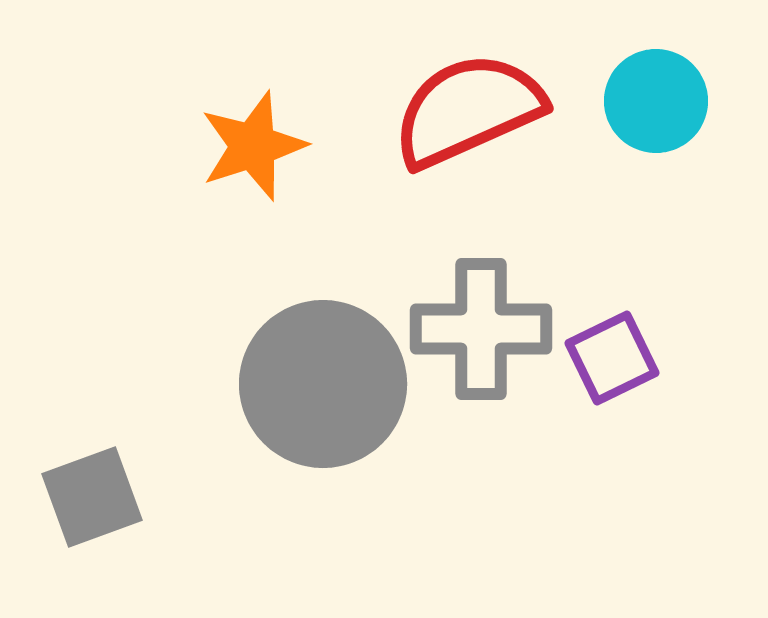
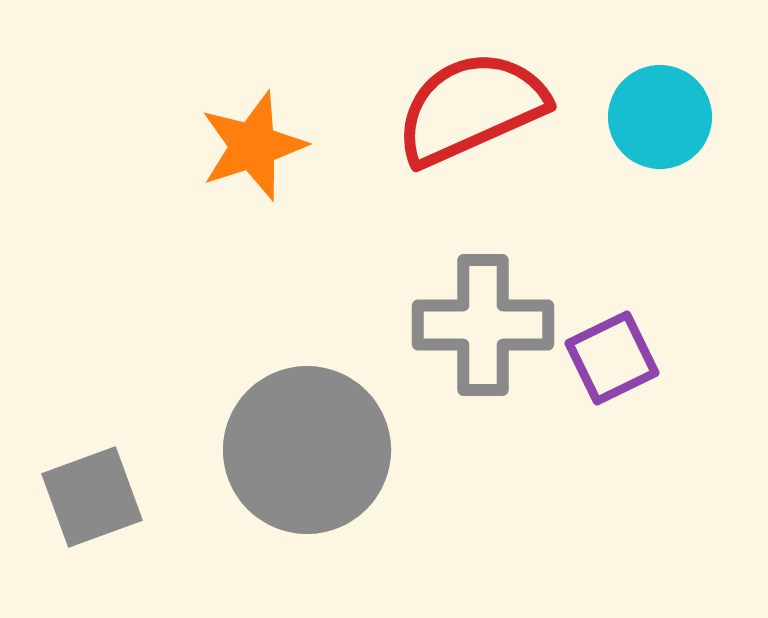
cyan circle: moved 4 px right, 16 px down
red semicircle: moved 3 px right, 2 px up
gray cross: moved 2 px right, 4 px up
gray circle: moved 16 px left, 66 px down
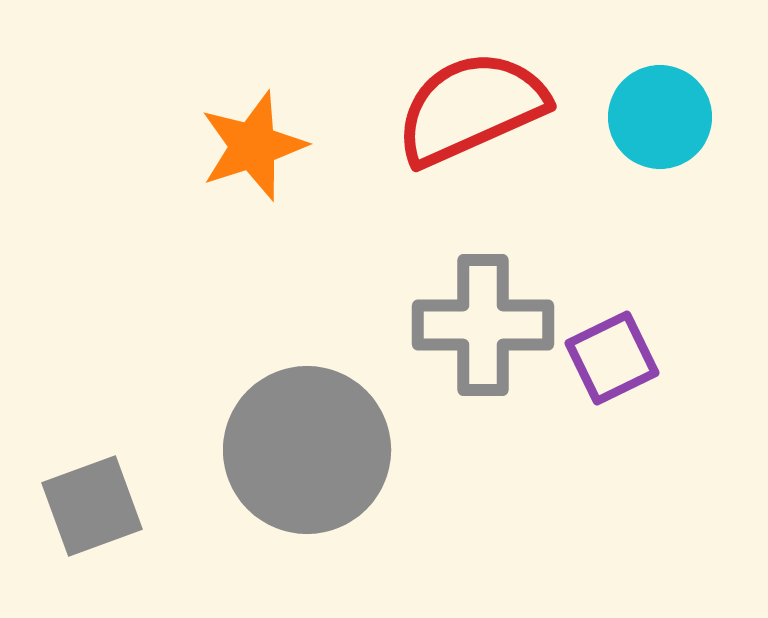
gray square: moved 9 px down
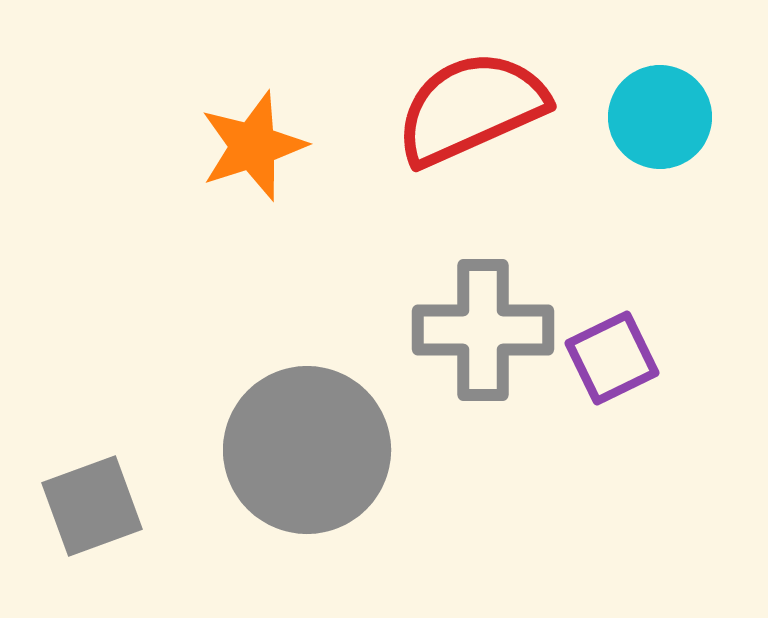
gray cross: moved 5 px down
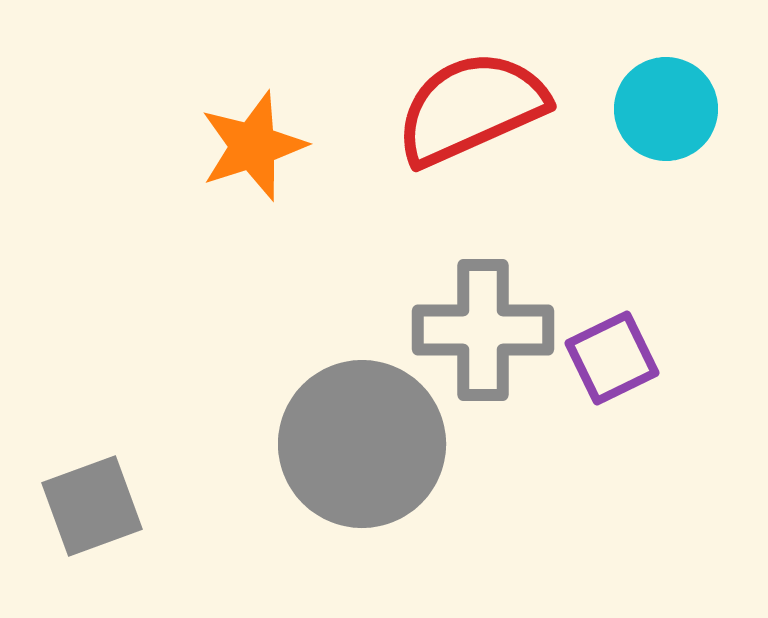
cyan circle: moved 6 px right, 8 px up
gray circle: moved 55 px right, 6 px up
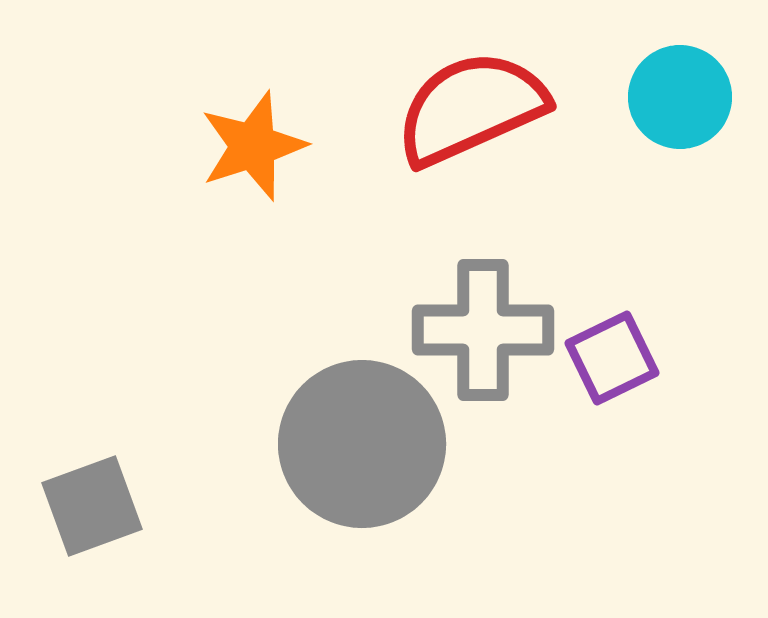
cyan circle: moved 14 px right, 12 px up
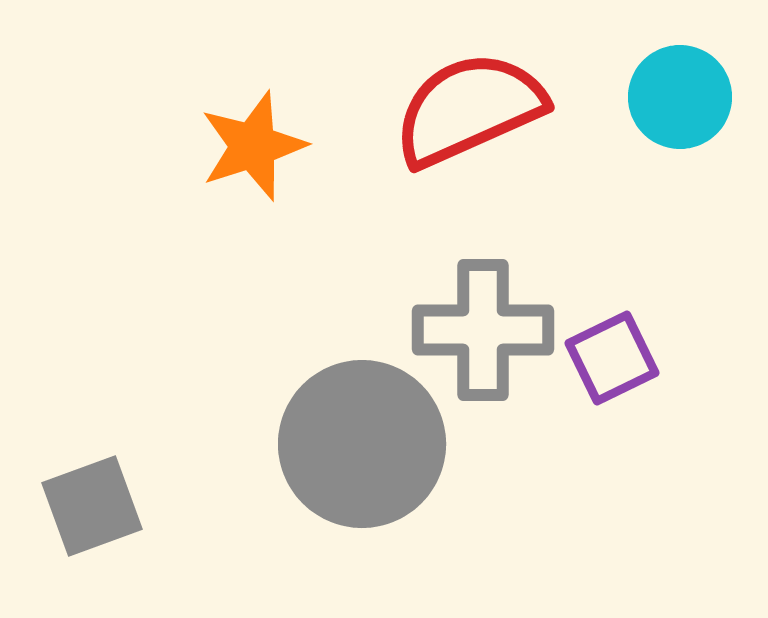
red semicircle: moved 2 px left, 1 px down
